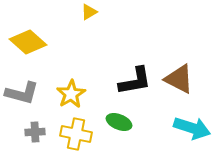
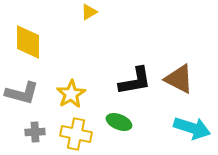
yellow diamond: rotated 48 degrees clockwise
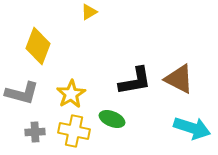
yellow diamond: moved 10 px right, 4 px down; rotated 21 degrees clockwise
green ellipse: moved 7 px left, 3 px up
yellow cross: moved 2 px left, 3 px up
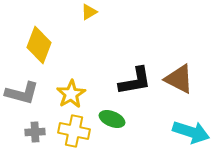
yellow diamond: moved 1 px right, 1 px up
cyan arrow: moved 1 px left, 4 px down
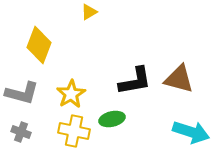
brown triangle: rotated 12 degrees counterclockwise
green ellipse: rotated 35 degrees counterclockwise
gray cross: moved 14 px left; rotated 24 degrees clockwise
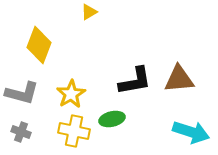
brown triangle: rotated 20 degrees counterclockwise
